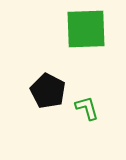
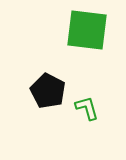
green square: moved 1 px right, 1 px down; rotated 9 degrees clockwise
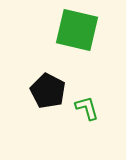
green square: moved 10 px left; rotated 6 degrees clockwise
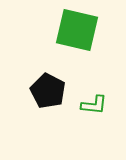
green L-shape: moved 7 px right, 3 px up; rotated 112 degrees clockwise
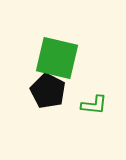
green square: moved 20 px left, 28 px down
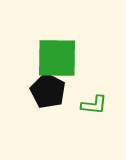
green square: rotated 12 degrees counterclockwise
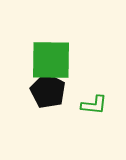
green square: moved 6 px left, 2 px down
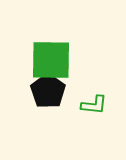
black pentagon: rotated 8 degrees clockwise
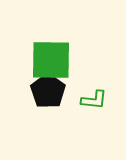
green L-shape: moved 5 px up
